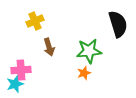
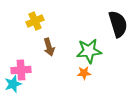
orange star: rotated 16 degrees clockwise
cyan star: moved 2 px left
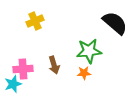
black semicircle: moved 3 px left, 1 px up; rotated 32 degrees counterclockwise
brown arrow: moved 5 px right, 18 px down
pink cross: moved 2 px right, 1 px up
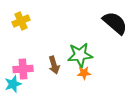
yellow cross: moved 14 px left
green star: moved 9 px left, 4 px down
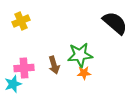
pink cross: moved 1 px right, 1 px up
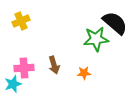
green star: moved 16 px right, 16 px up
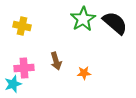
yellow cross: moved 1 px right, 5 px down; rotated 36 degrees clockwise
green star: moved 13 px left, 20 px up; rotated 25 degrees counterclockwise
brown arrow: moved 2 px right, 4 px up
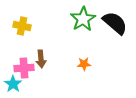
brown arrow: moved 15 px left, 2 px up; rotated 12 degrees clockwise
orange star: moved 9 px up
cyan star: rotated 18 degrees counterclockwise
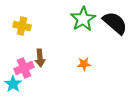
brown arrow: moved 1 px left, 1 px up
pink cross: rotated 18 degrees counterclockwise
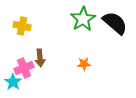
cyan star: moved 2 px up
